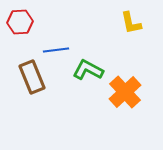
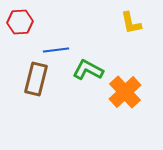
brown rectangle: moved 4 px right, 2 px down; rotated 36 degrees clockwise
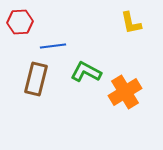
blue line: moved 3 px left, 4 px up
green L-shape: moved 2 px left, 2 px down
orange cross: rotated 12 degrees clockwise
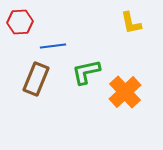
green L-shape: rotated 40 degrees counterclockwise
brown rectangle: rotated 8 degrees clockwise
orange cross: rotated 12 degrees counterclockwise
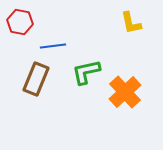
red hexagon: rotated 15 degrees clockwise
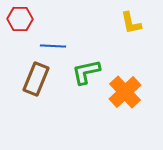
red hexagon: moved 3 px up; rotated 10 degrees counterclockwise
blue line: rotated 10 degrees clockwise
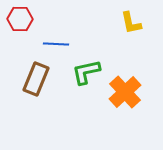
blue line: moved 3 px right, 2 px up
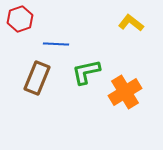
red hexagon: rotated 20 degrees counterclockwise
yellow L-shape: rotated 140 degrees clockwise
brown rectangle: moved 1 px right, 1 px up
orange cross: rotated 12 degrees clockwise
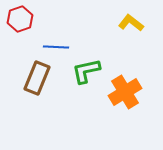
blue line: moved 3 px down
green L-shape: moved 1 px up
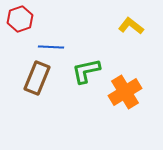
yellow L-shape: moved 3 px down
blue line: moved 5 px left
